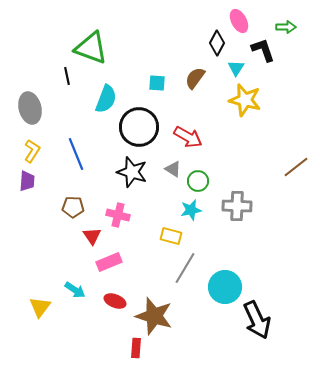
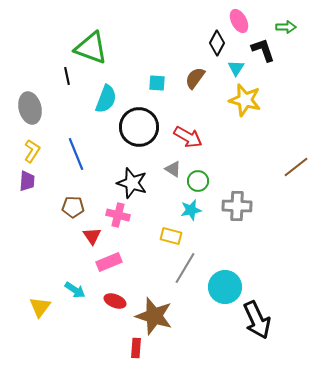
black star: moved 11 px down
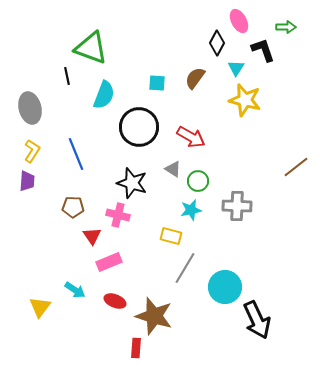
cyan semicircle: moved 2 px left, 4 px up
red arrow: moved 3 px right
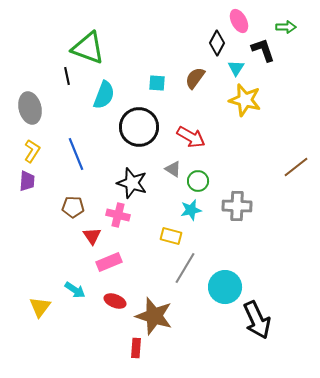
green triangle: moved 3 px left
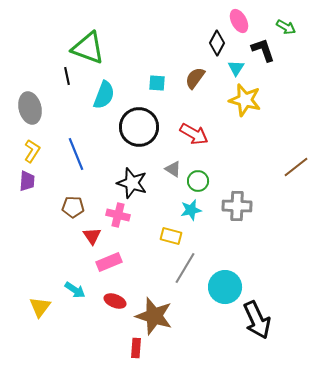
green arrow: rotated 30 degrees clockwise
red arrow: moved 3 px right, 3 px up
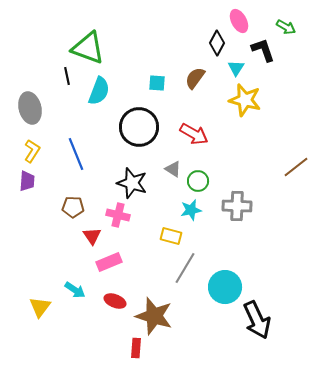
cyan semicircle: moved 5 px left, 4 px up
